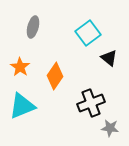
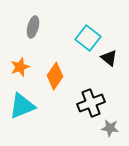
cyan square: moved 5 px down; rotated 15 degrees counterclockwise
orange star: rotated 18 degrees clockwise
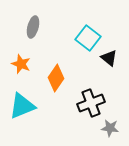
orange star: moved 1 px right, 3 px up; rotated 30 degrees counterclockwise
orange diamond: moved 1 px right, 2 px down
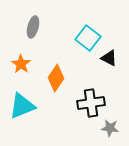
black triangle: rotated 12 degrees counterclockwise
orange star: rotated 12 degrees clockwise
black cross: rotated 12 degrees clockwise
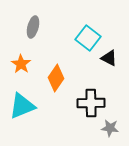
black cross: rotated 8 degrees clockwise
